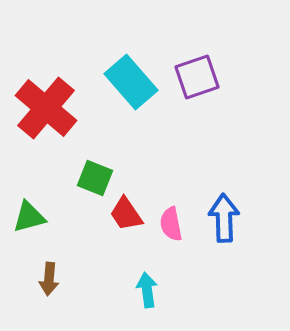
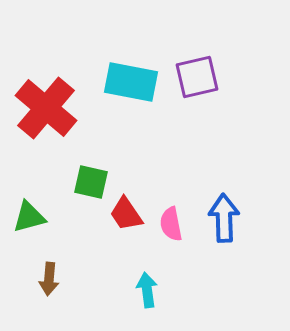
purple square: rotated 6 degrees clockwise
cyan rectangle: rotated 38 degrees counterclockwise
green square: moved 4 px left, 4 px down; rotated 9 degrees counterclockwise
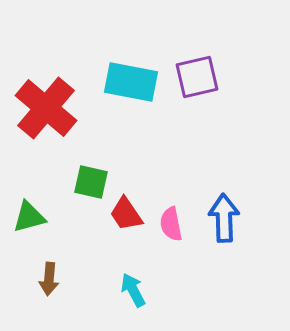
cyan arrow: moved 14 px left; rotated 20 degrees counterclockwise
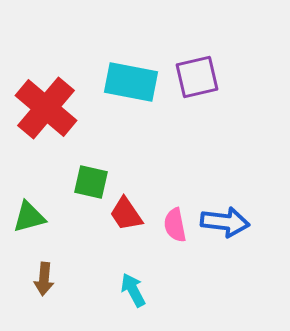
blue arrow: moved 1 px right, 4 px down; rotated 99 degrees clockwise
pink semicircle: moved 4 px right, 1 px down
brown arrow: moved 5 px left
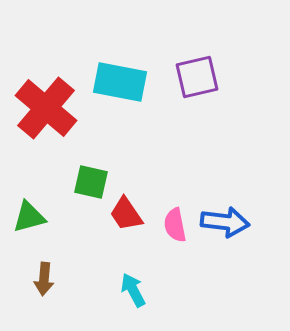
cyan rectangle: moved 11 px left
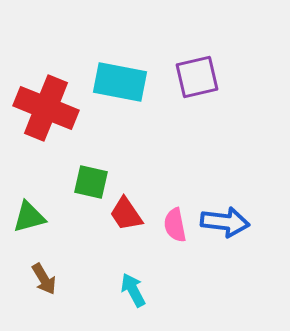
red cross: rotated 18 degrees counterclockwise
brown arrow: rotated 36 degrees counterclockwise
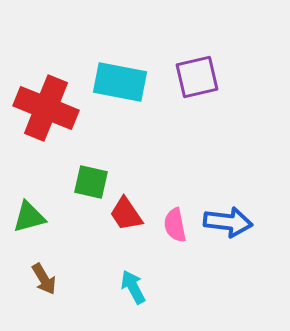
blue arrow: moved 3 px right
cyan arrow: moved 3 px up
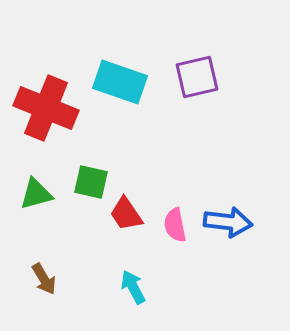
cyan rectangle: rotated 8 degrees clockwise
green triangle: moved 7 px right, 23 px up
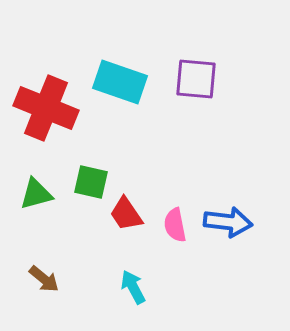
purple square: moved 1 px left, 2 px down; rotated 18 degrees clockwise
brown arrow: rotated 20 degrees counterclockwise
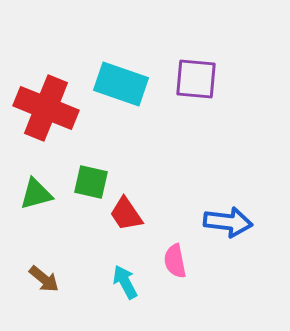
cyan rectangle: moved 1 px right, 2 px down
pink semicircle: moved 36 px down
cyan arrow: moved 8 px left, 5 px up
